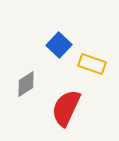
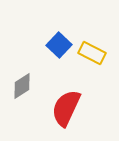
yellow rectangle: moved 11 px up; rotated 8 degrees clockwise
gray diamond: moved 4 px left, 2 px down
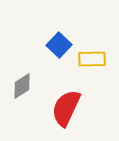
yellow rectangle: moved 6 px down; rotated 28 degrees counterclockwise
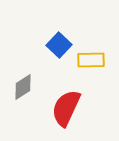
yellow rectangle: moved 1 px left, 1 px down
gray diamond: moved 1 px right, 1 px down
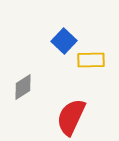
blue square: moved 5 px right, 4 px up
red semicircle: moved 5 px right, 9 px down
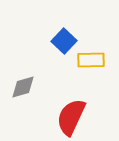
gray diamond: rotated 16 degrees clockwise
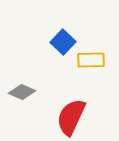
blue square: moved 1 px left, 1 px down
gray diamond: moved 1 px left, 5 px down; rotated 40 degrees clockwise
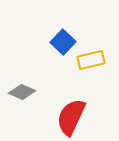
yellow rectangle: rotated 12 degrees counterclockwise
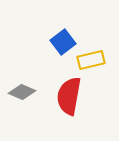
blue square: rotated 10 degrees clockwise
red semicircle: moved 2 px left, 21 px up; rotated 15 degrees counterclockwise
